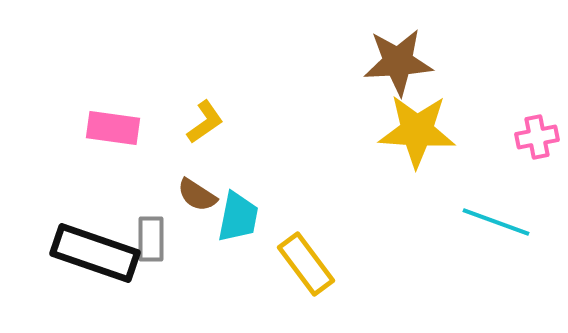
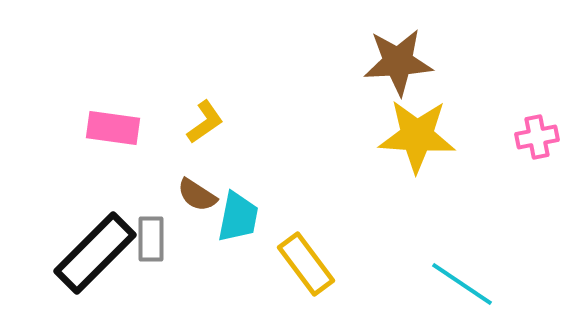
yellow star: moved 5 px down
cyan line: moved 34 px left, 62 px down; rotated 14 degrees clockwise
black rectangle: rotated 64 degrees counterclockwise
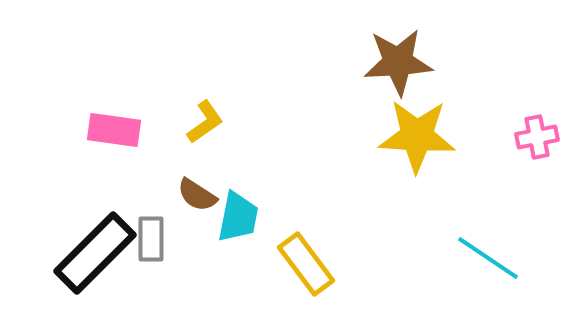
pink rectangle: moved 1 px right, 2 px down
cyan line: moved 26 px right, 26 px up
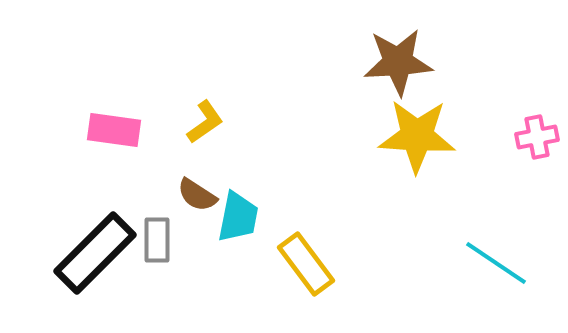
gray rectangle: moved 6 px right, 1 px down
cyan line: moved 8 px right, 5 px down
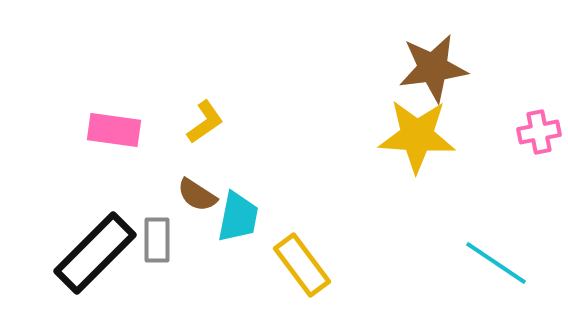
brown star: moved 35 px right, 6 px down; rotated 4 degrees counterclockwise
pink cross: moved 2 px right, 5 px up
yellow rectangle: moved 4 px left, 1 px down
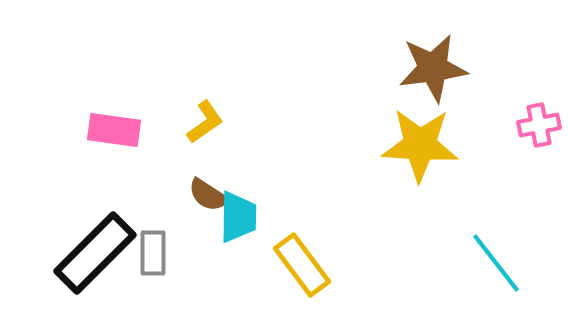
pink cross: moved 7 px up
yellow star: moved 3 px right, 9 px down
brown semicircle: moved 11 px right
cyan trapezoid: rotated 10 degrees counterclockwise
gray rectangle: moved 4 px left, 13 px down
cyan line: rotated 18 degrees clockwise
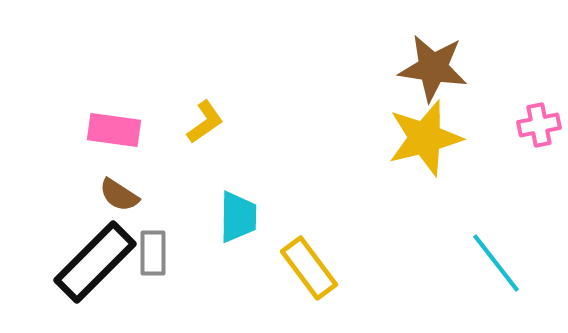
brown star: rotated 16 degrees clockwise
yellow star: moved 5 px right, 7 px up; rotated 18 degrees counterclockwise
brown semicircle: moved 89 px left
black rectangle: moved 9 px down
yellow rectangle: moved 7 px right, 3 px down
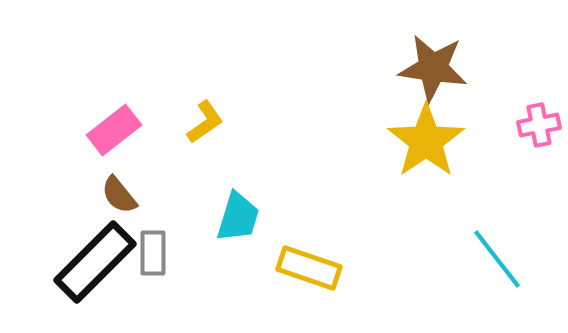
pink rectangle: rotated 46 degrees counterclockwise
yellow star: moved 1 px right, 3 px down; rotated 20 degrees counterclockwise
brown semicircle: rotated 18 degrees clockwise
cyan trapezoid: rotated 16 degrees clockwise
cyan line: moved 1 px right, 4 px up
yellow rectangle: rotated 34 degrees counterclockwise
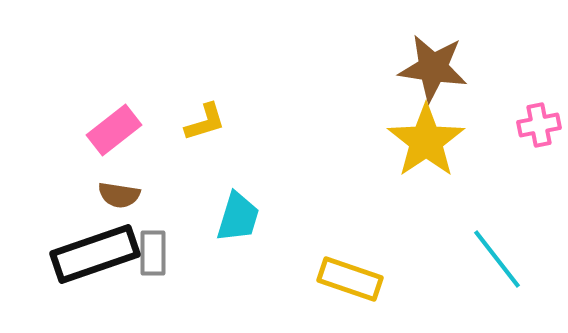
yellow L-shape: rotated 18 degrees clockwise
brown semicircle: rotated 42 degrees counterclockwise
black rectangle: moved 8 px up; rotated 26 degrees clockwise
yellow rectangle: moved 41 px right, 11 px down
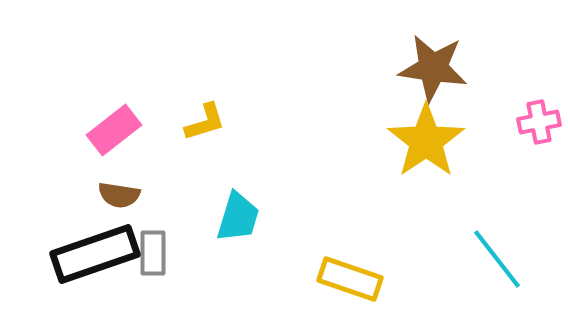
pink cross: moved 3 px up
